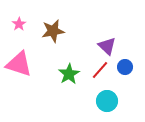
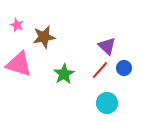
pink star: moved 2 px left, 1 px down; rotated 16 degrees counterclockwise
brown star: moved 9 px left, 6 px down
blue circle: moved 1 px left, 1 px down
green star: moved 5 px left
cyan circle: moved 2 px down
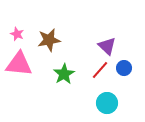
pink star: moved 9 px down
brown star: moved 5 px right, 3 px down
pink triangle: rotated 12 degrees counterclockwise
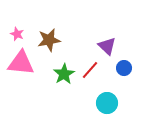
pink triangle: moved 2 px right, 1 px up
red line: moved 10 px left
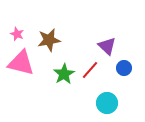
pink triangle: rotated 8 degrees clockwise
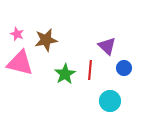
brown star: moved 3 px left
pink triangle: moved 1 px left
red line: rotated 36 degrees counterclockwise
green star: moved 1 px right
cyan circle: moved 3 px right, 2 px up
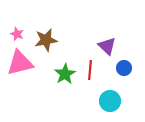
pink triangle: rotated 28 degrees counterclockwise
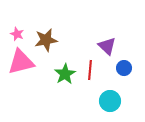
pink triangle: moved 1 px right, 1 px up
